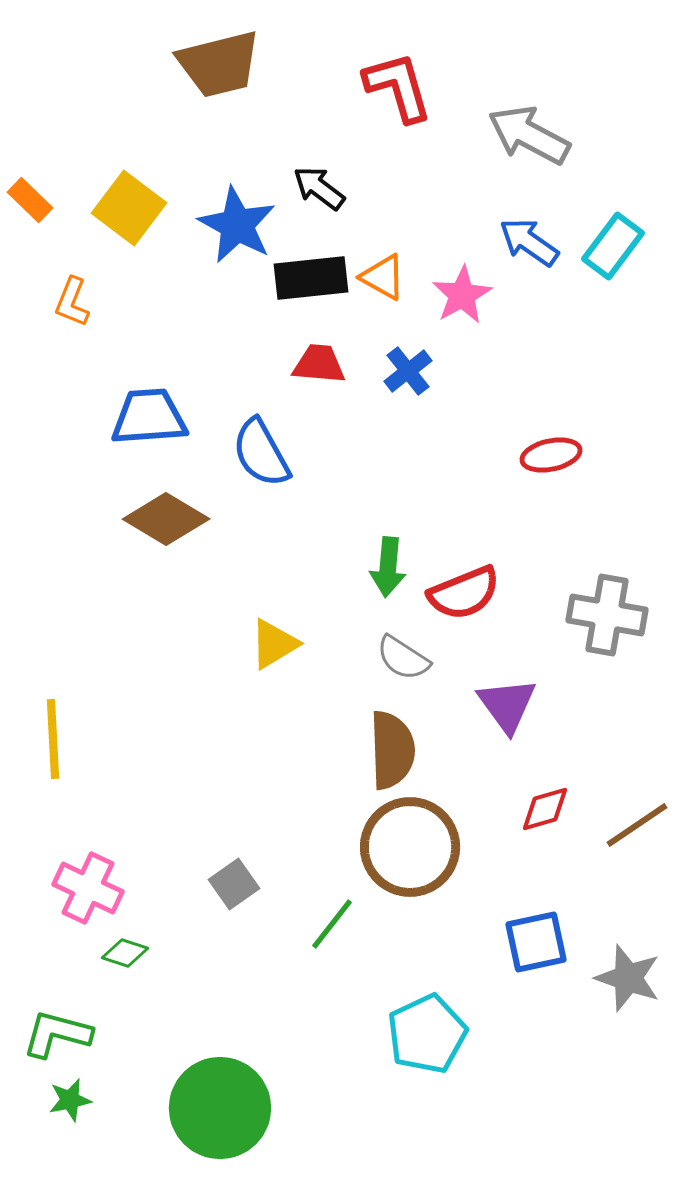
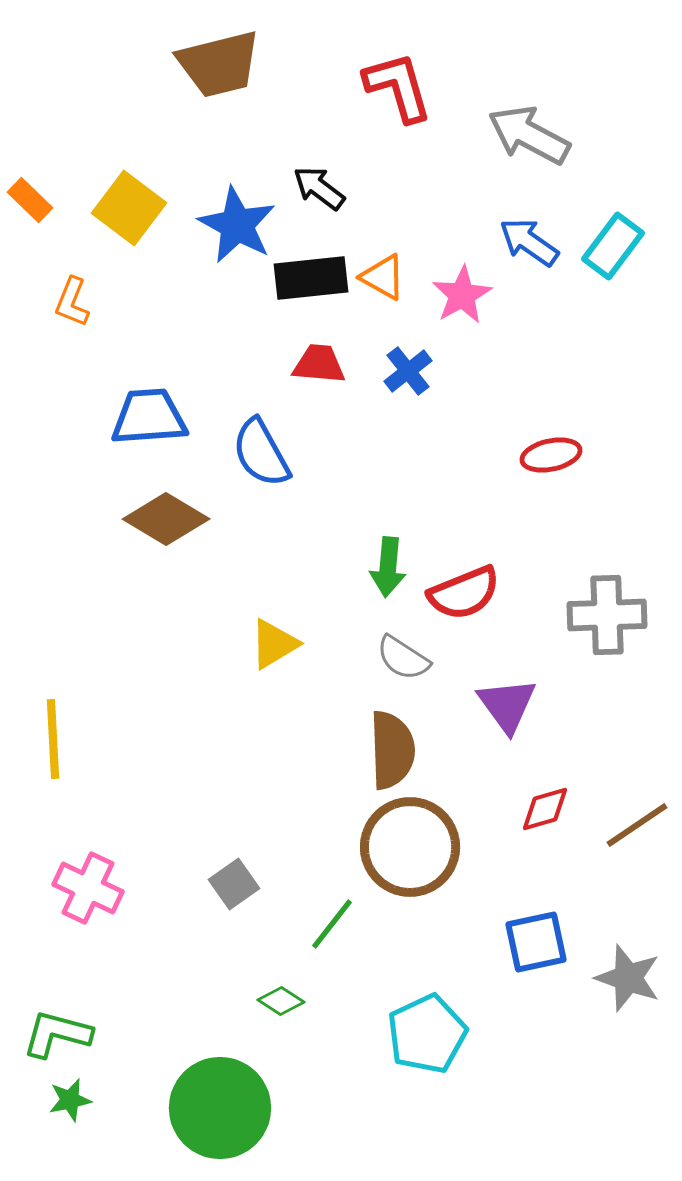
gray cross: rotated 12 degrees counterclockwise
green diamond: moved 156 px right, 48 px down; rotated 15 degrees clockwise
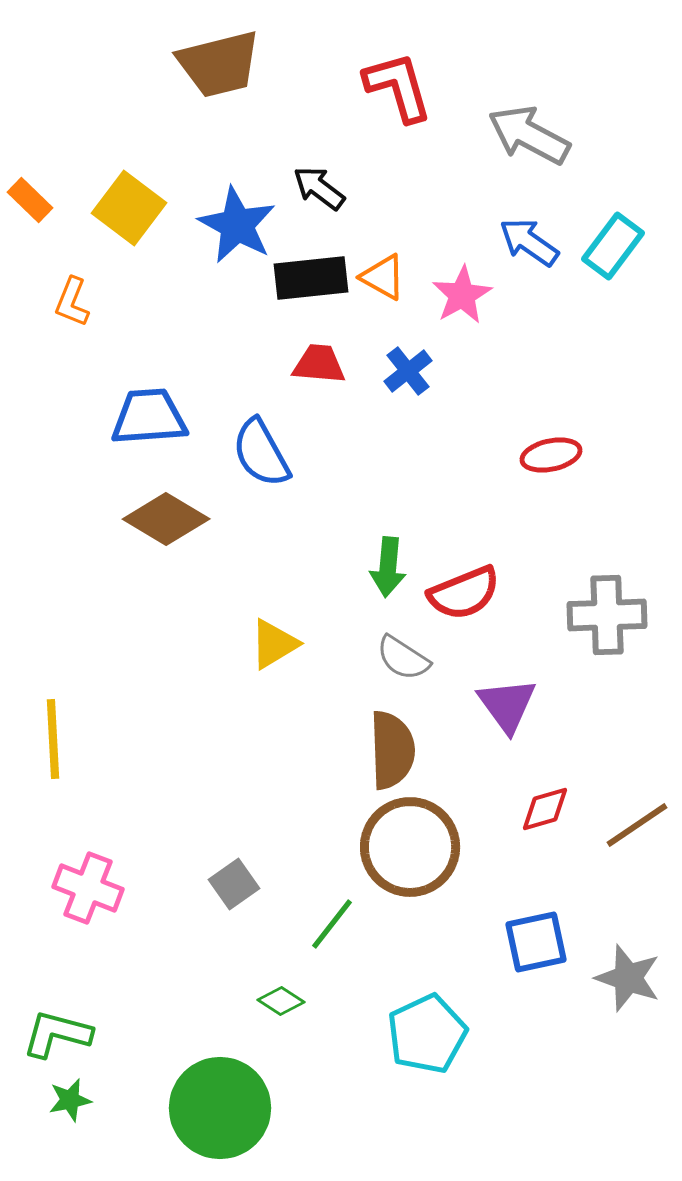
pink cross: rotated 4 degrees counterclockwise
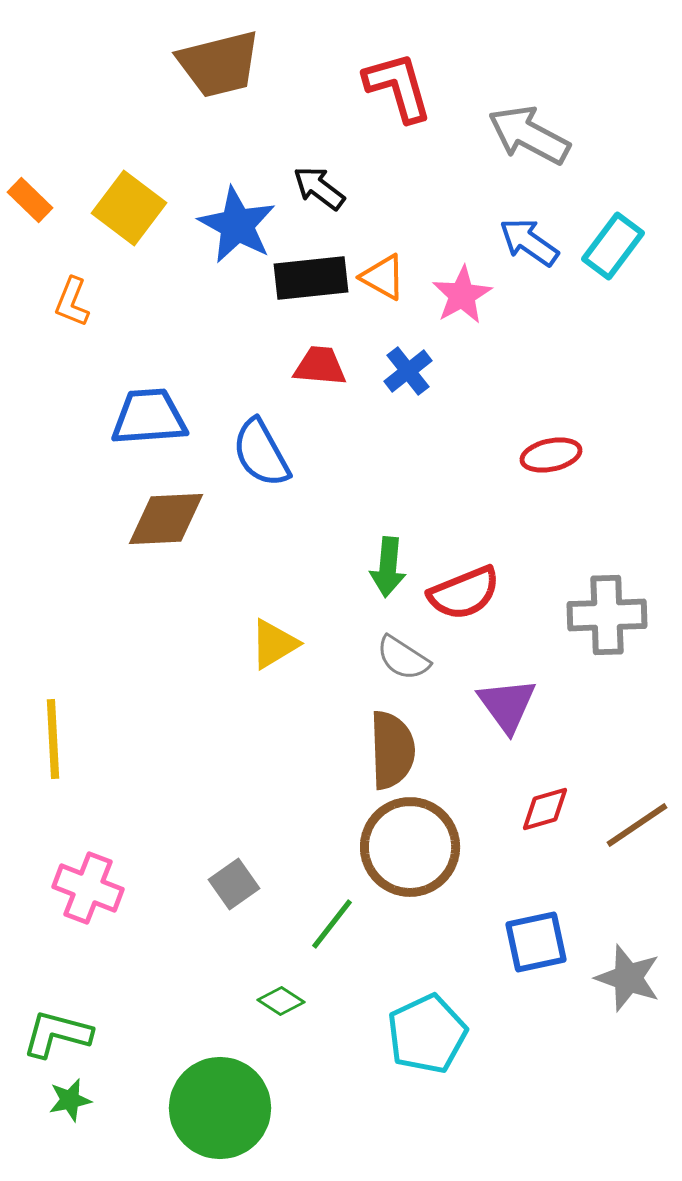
red trapezoid: moved 1 px right, 2 px down
brown diamond: rotated 34 degrees counterclockwise
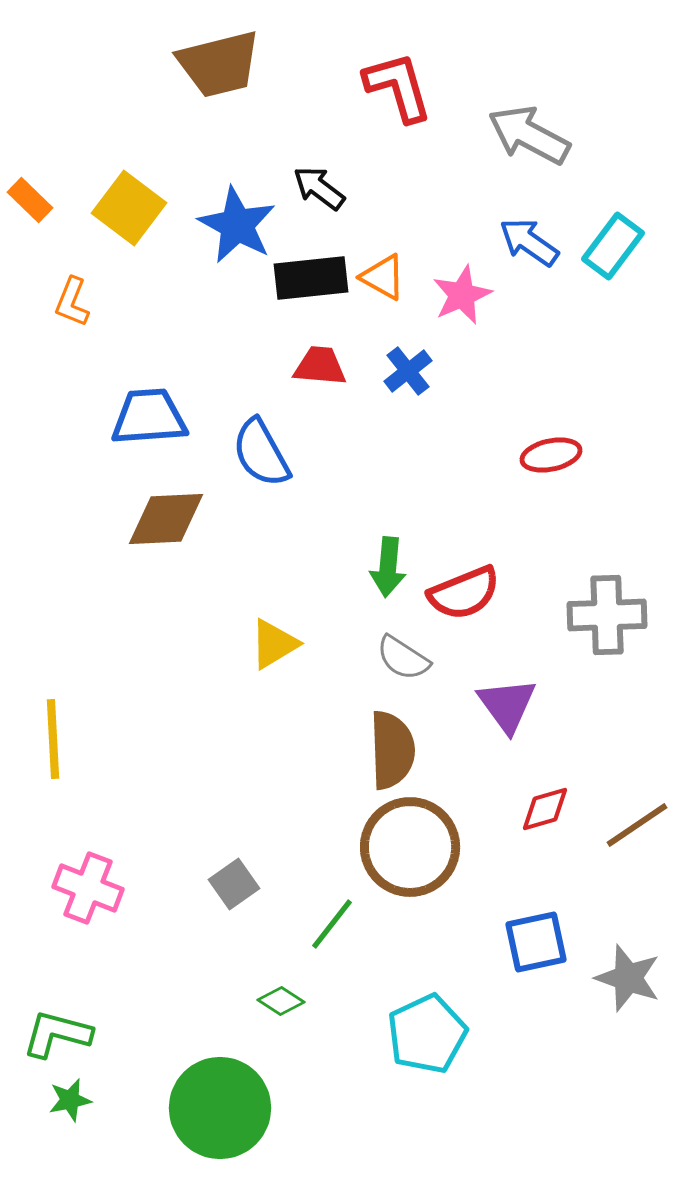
pink star: rotated 6 degrees clockwise
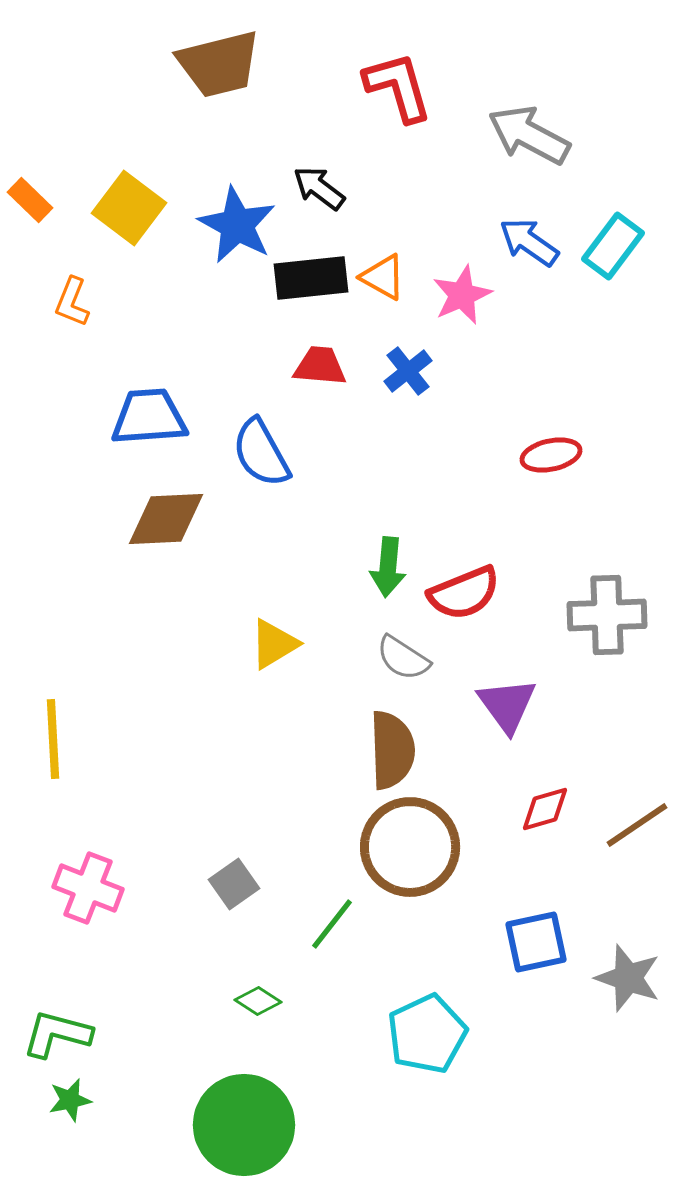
green diamond: moved 23 px left
green circle: moved 24 px right, 17 px down
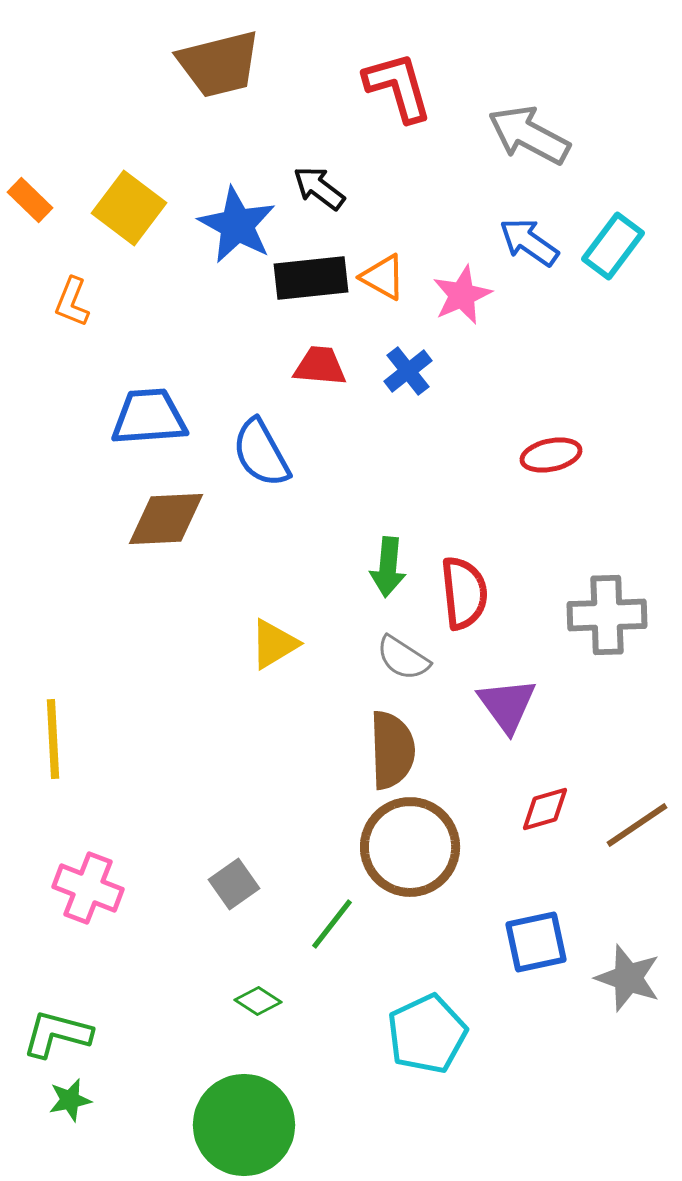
red semicircle: rotated 74 degrees counterclockwise
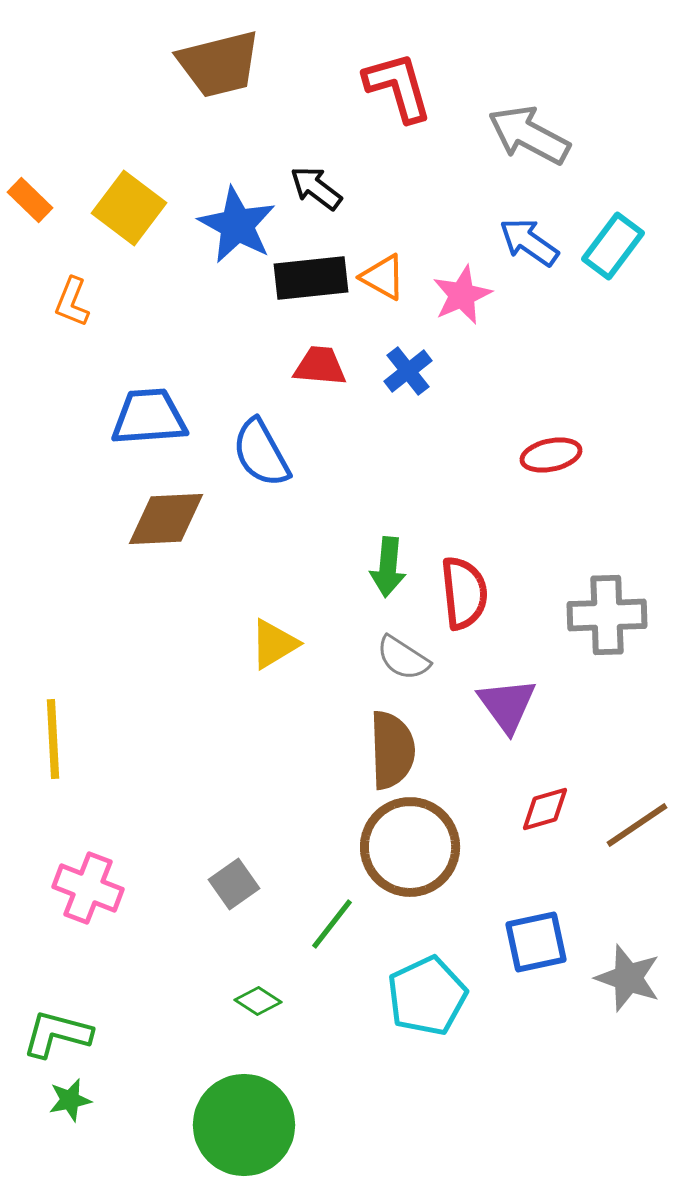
black arrow: moved 3 px left
cyan pentagon: moved 38 px up
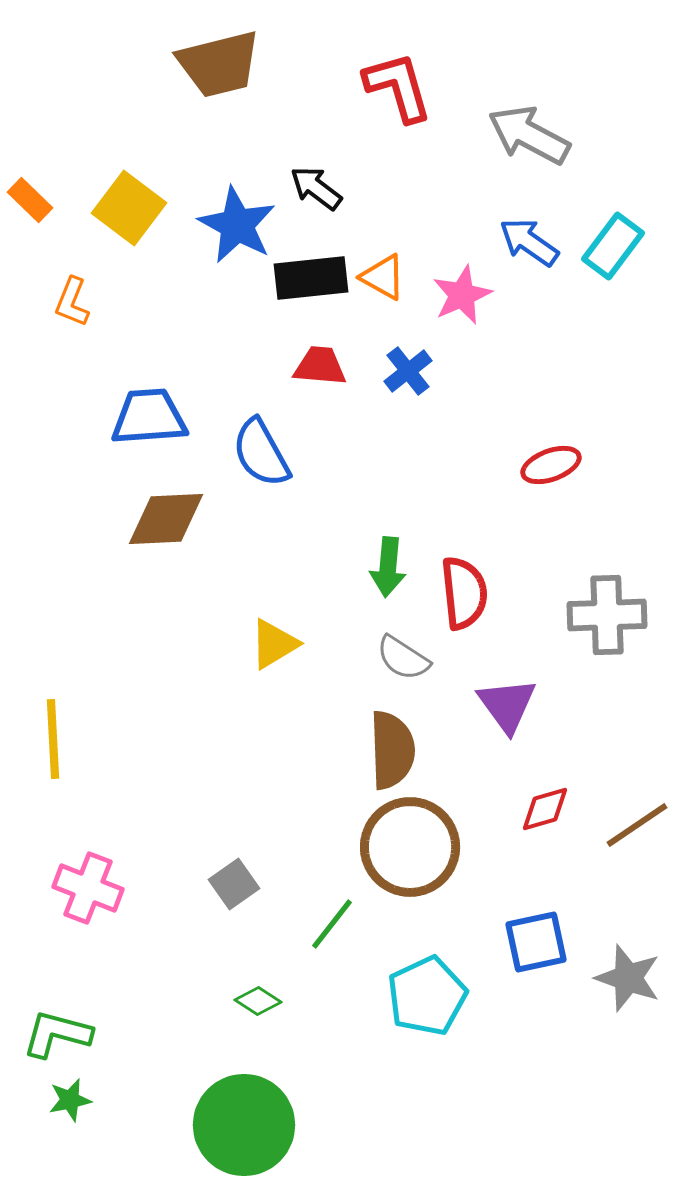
red ellipse: moved 10 px down; rotated 8 degrees counterclockwise
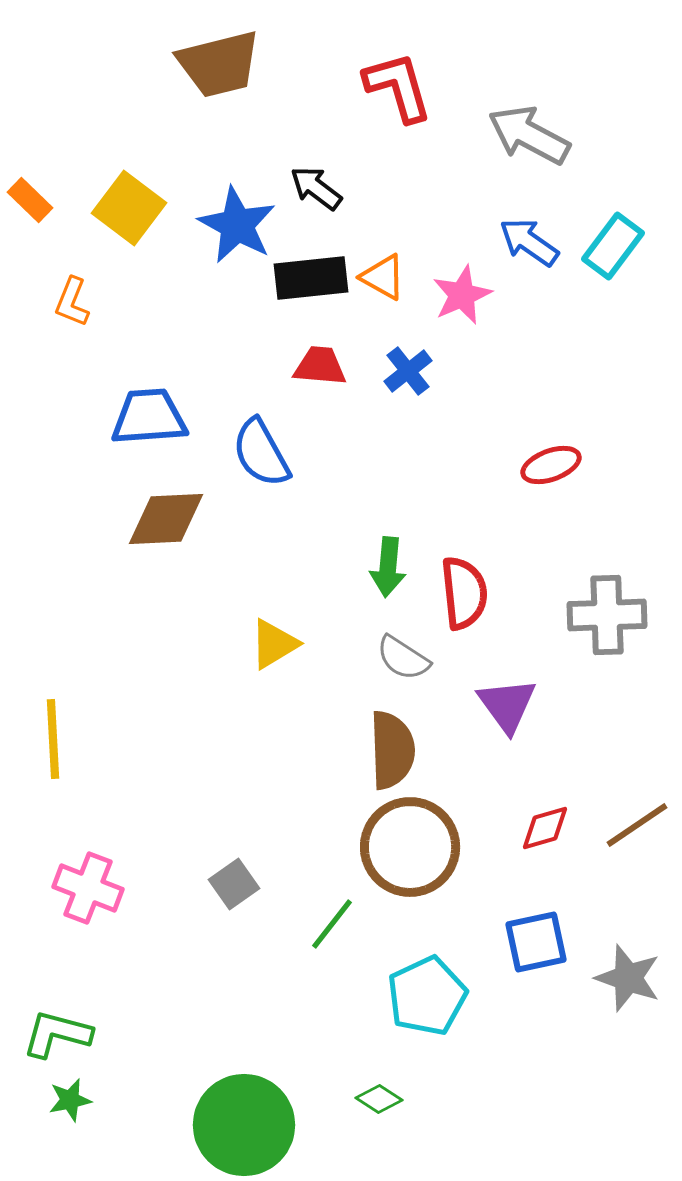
red diamond: moved 19 px down
green diamond: moved 121 px right, 98 px down
